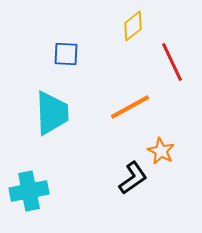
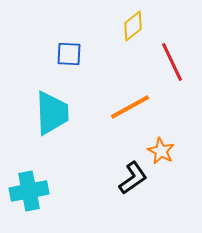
blue square: moved 3 px right
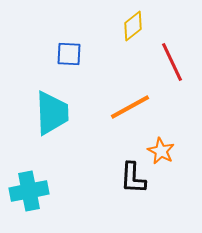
black L-shape: rotated 128 degrees clockwise
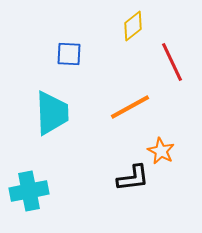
black L-shape: rotated 100 degrees counterclockwise
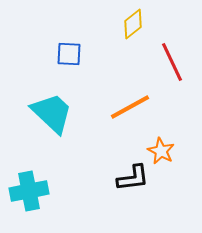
yellow diamond: moved 2 px up
cyan trapezoid: rotated 45 degrees counterclockwise
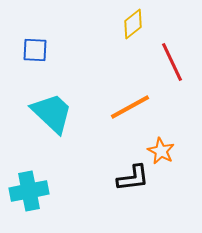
blue square: moved 34 px left, 4 px up
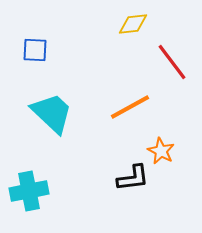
yellow diamond: rotated 32 degrees clockwise
red line: rotated 12 degrees counterclockwise
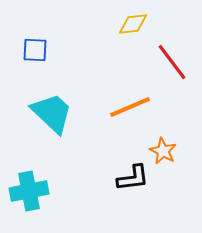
orange line: rotated 6 degrees clockwise
orange star: moved 2 px right
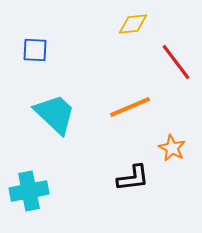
red line: moved 4 px right
cyan trapezoid: moved 3 px right, 1 px down
orange star: moved 9 px right, 3 px up
